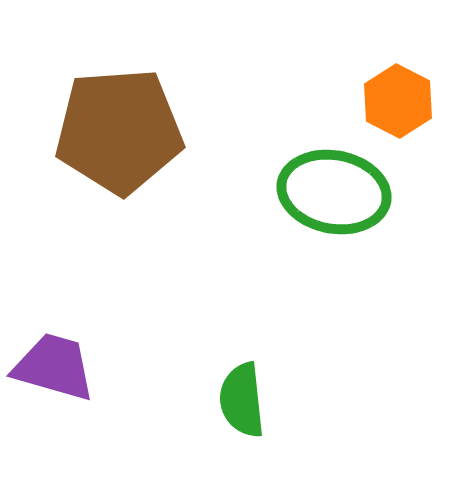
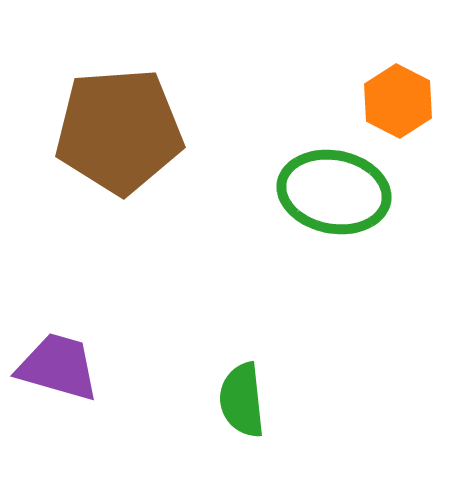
purple trapezoid: moved 4 px right
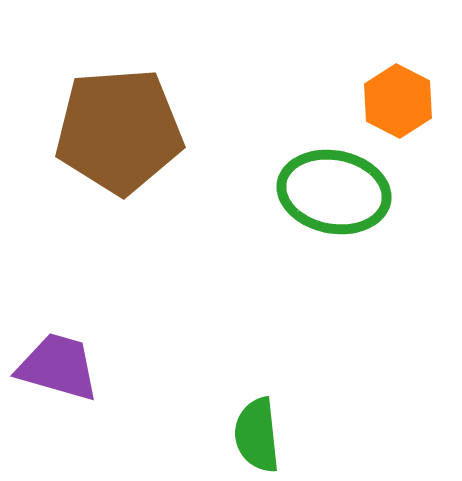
green semicircle: moved 15 px right, 35 px down
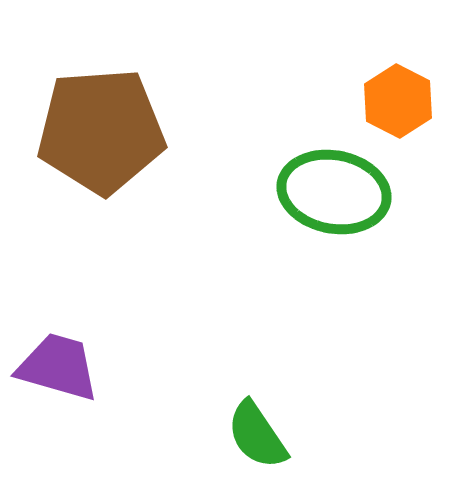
brown pentagon: moved 18 px left
green semicircle: rotated 28 degrees counterclockwise
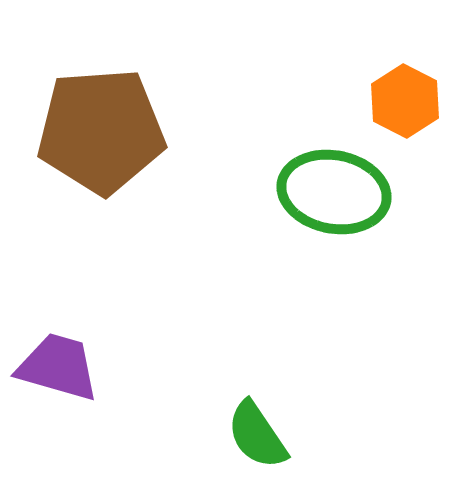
orange hexagon: moved 7 px right
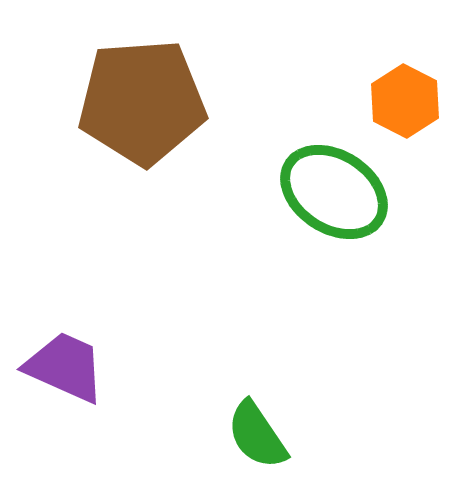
brown pentagon: moved 41 px right, 29 px up
green ellipse: rotated 22 degrees clockwise
purple trapezoid: moved 7 px right; rotated 8 degrees clockwise
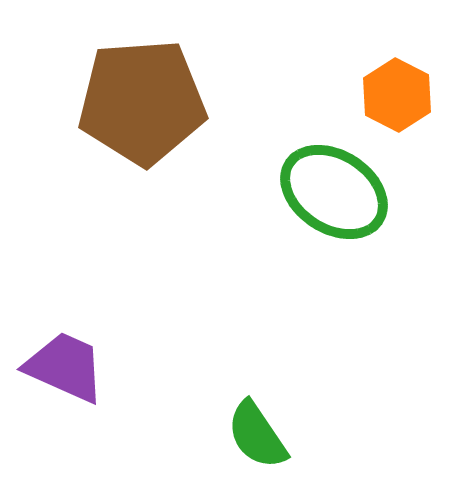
orange hexagon: moved 8 px left, 6 px up
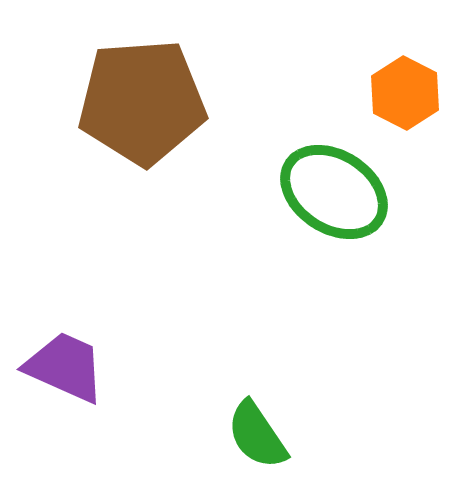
orange hexagon: moved 8 px right, 2 px up
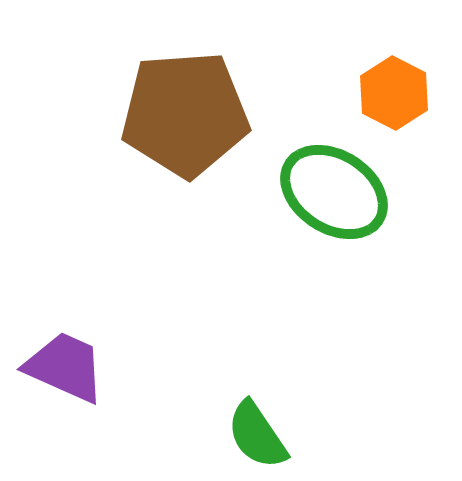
orange hexagon: moved 11 px left
brown pentagon: moved 43 px right, 12 px down
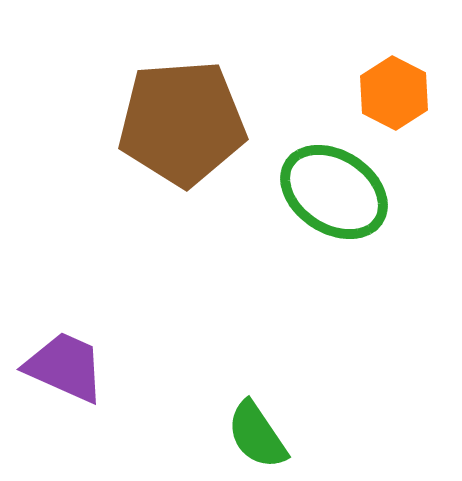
brown pentagon: moved 3 px left, 9 px down
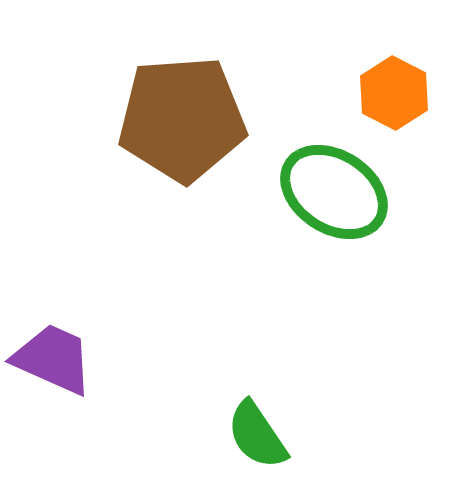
brown pentagon: moved 4 px up
purple trapezoid: moved 12 px left, 8 px up
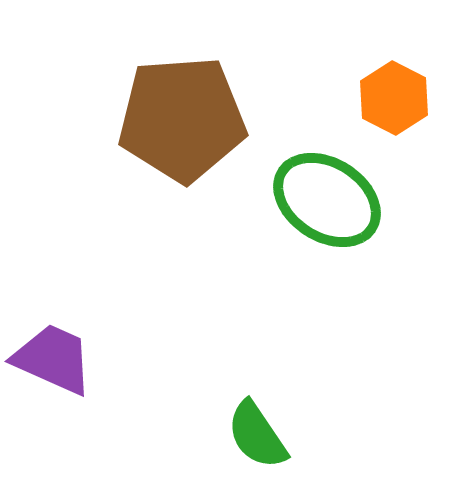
orange hexagon: moved 5 px down
green ellipse: moved 7 px left, 8 px down
